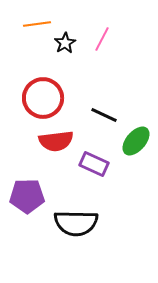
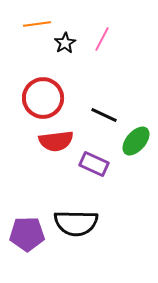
purple pentagon: moved 38 px down
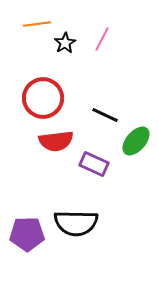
black line: moved 1 px right
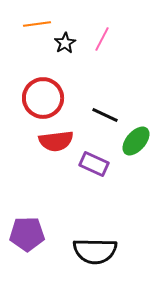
black semicircle: moved 19 px right, 28 px down
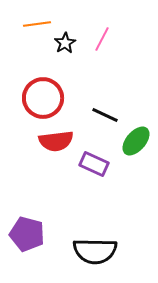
purple pentagon: rotated 16 degrees clockwise
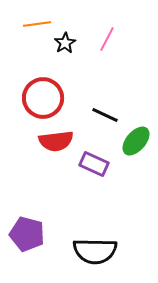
pink line: moved 5 px right
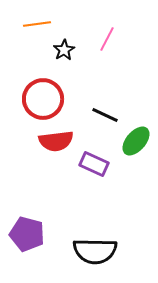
black star: moved 1 px left, 7 px down
red circle: moved 1 px down
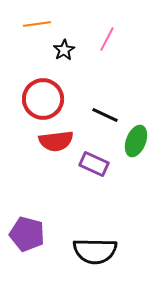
green ellipse: rotated 20 degrees counterclockwise
